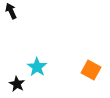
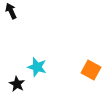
cyan star: rotated 18 degrees counterclockwise
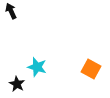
orange square: moved 1 px up
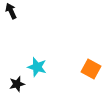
black star: rotated 28 degrees clockwise
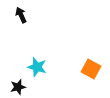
black arrow: moved 10 px right, 4 px down
black star: moved 1 px right, 3 px down
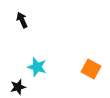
black arrow: moved 1 px right, 5 px down
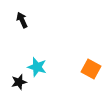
black star: moved 1 px right, 5 px up
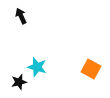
black arrow: moved 1 px left, 4 px up
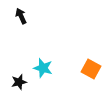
cyan star: moved 6 px right, 1 px down
